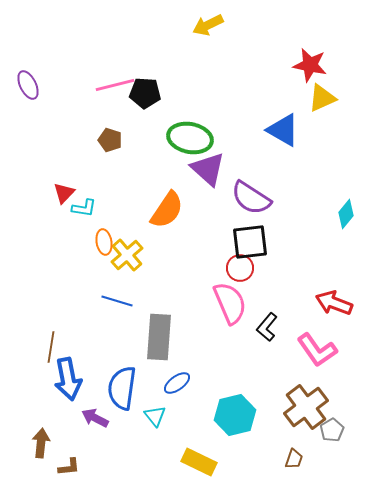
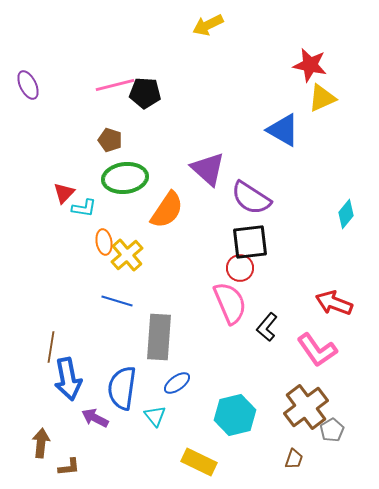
green ellipse: moved 65 px left, 40 px down; rotated 18 degrees counterclockwise
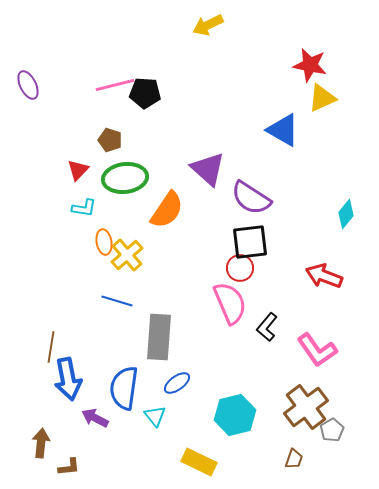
red triangle: moved 14 px right, 23 px up
red arrow: moved 10 px left, 27 px up
blue semicircle: moved 2 px right
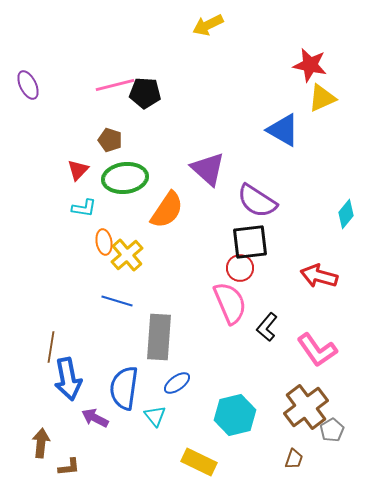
purple semicircle: moved 6 px right, 3 px down
red arrow: moved 5 px left; rotated 6 degrees counterclockwise
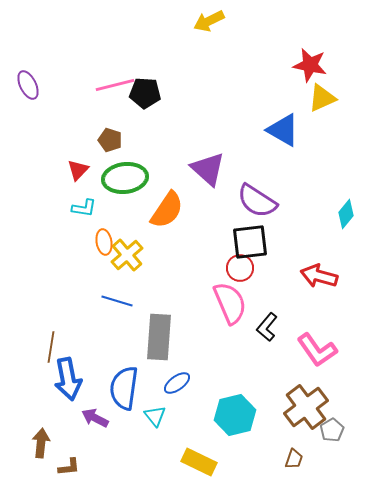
yellow arrow: moved 1 px right, 4 px up
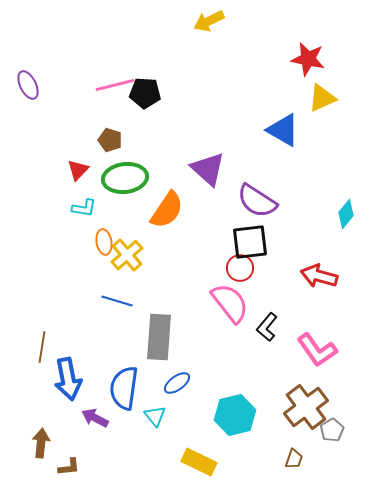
red star: moved 2 px left, 6 px up
pink semicircle: rotated 15 degrees counterclockwise
brown line: moved 9 px left
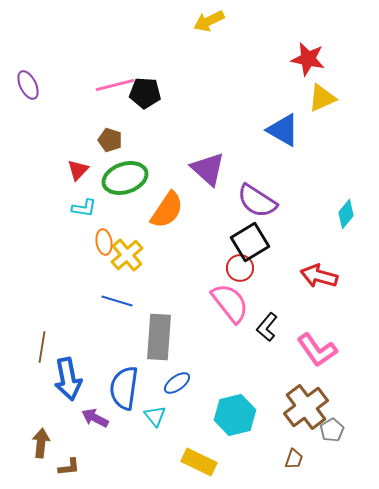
green ellipse: rotated 12 degrees counterclockwise
black square: rotated 24 degrees counterclockwise
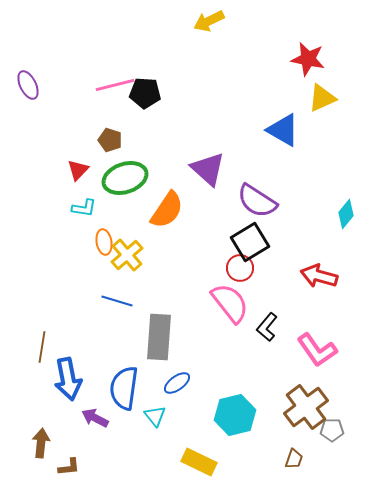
gray pentagon: rotated 30 degrees clockwise
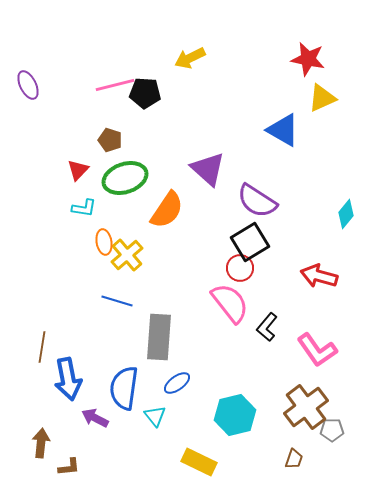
yellow arrow: moved 19 px left, 37 px down
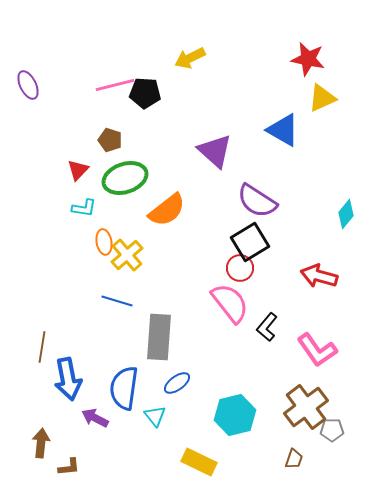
purple triangle: moved 7 px right, 18 px up
orange semicircle: rotated 18 degrees clockwise
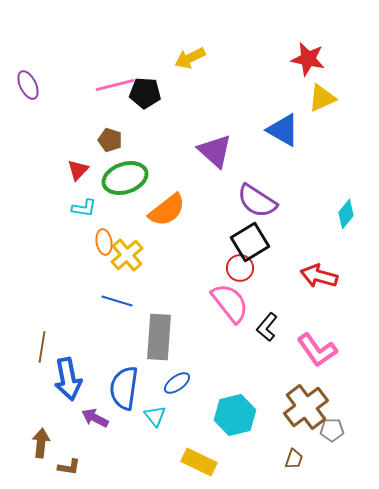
brown L-shape: rotated 15 degrees clockwise
